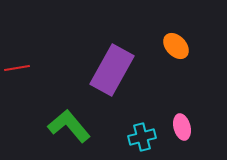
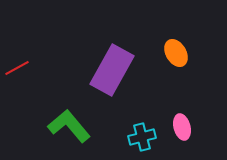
orange ellipse: moved 7 px down; rotated 12 degrees clockwise
red line: rotated 20 degrees counterclockwise
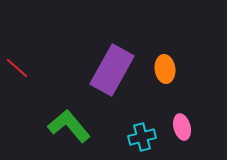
orange ellipse: moved 11 px left, 16 px down; rotated 24 degrees clockwise
red line: rotated 70 degrees clockwise
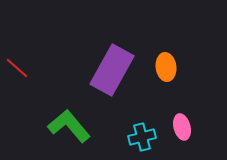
orange ellipse: moved 1 px right, 2 px up
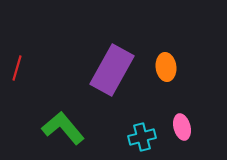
red line: rotated 65 degrees clockwise
green L-shape: moved 6 px left, 2 px down
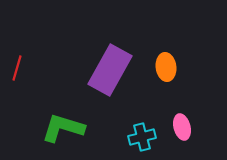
purple rectangle: moved 2 px left
green L-shape: rotated 33 degrees counterclockwise
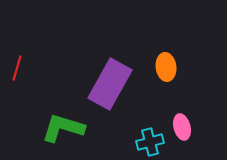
purple rectangle: moved 14 px down
cyan cross: moved 8 px right, 5 px down
